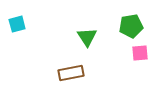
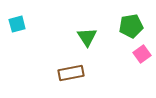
pink square: moved 2 px right, 1 px down; rotated 30 degrees counterclockwise
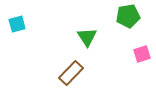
green pentagon: moved 3 px left, 10 px up
pink square: rotated 18 degrees clockwise
brown rectangle: rotated 35 degrees counterclockwise
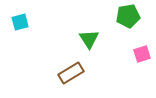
cyan square: moved 3 px right, 2 px up
green triangle: moved 2 px right, 2 px down
brown rectangle: rotated 15 degrees clockwise
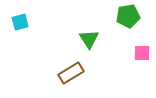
pink square: moved 1 px up; rotated 18 degrees clockwise
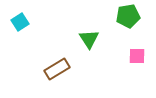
cyan square: rotated 18 degrees counterclockwise
pink square: moved 5 px left, 3 px down
brown rectangle: moved 14 px left, 4 px up
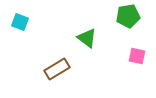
cyan square: rotated 36 degrees counterclockwise
green triangle: moved 2 px left, 1 px up; rotated 20 degrees counterclockwise
pink square: rotated 12 degrees clockwise
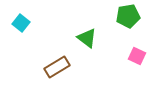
cyan square: moved 1 px right, 1 px down; rotated 18 degrees clockwise
pink square: rotated 12 degrees clockwise
brown rectangle: moved 2 px up
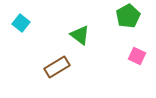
green pentagon: rotated 20 degrees counterclockwise
green triangle: moved 7 px left, 3 px up
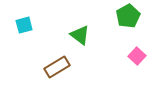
cyan square: moved 3 px right, 2 px down; rotated 36 degrees clockwise
pink square: rotated 18 degrees clockwise
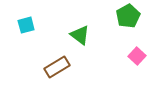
cyan square: moved 2 px right
